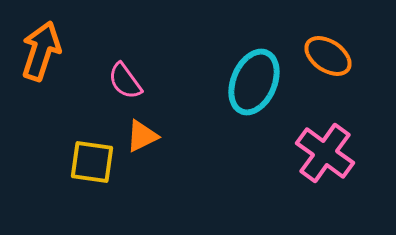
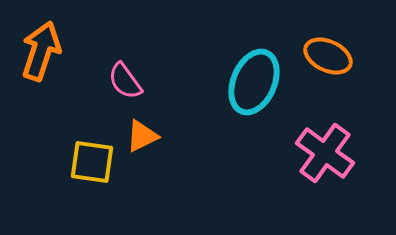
orange ellipse: rotated 9 degrees counterclockwise
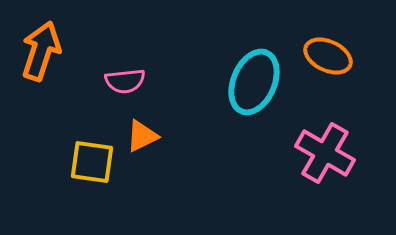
pink semicircle: rotated 60 degrees counterclockwise
pink cross: rotated 6 degrees counterclockwise
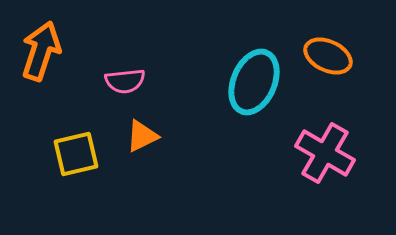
yellow square: moved 16 px left, 8 px up; rotated 21 degrees counterclockwise
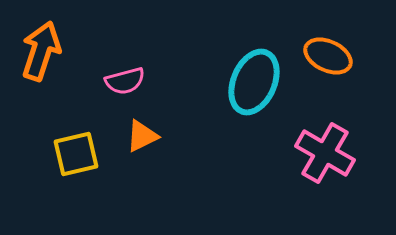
pink semicircle: rotated 9 degrees counterclockwise
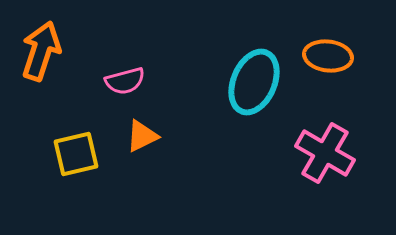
orange ellipse: rotated 18 degrees counterclockwise
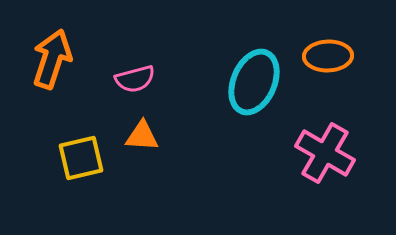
orange arrow: moved 11 px right, 8 px down
orange ellipse: rotated 9 degrees counterclockwise
pink semicircle: moved 10 px right, 2 px up
orange triangle: rotated 30 degrees clockwise
yellow square: moved 5 px right, 4 px down
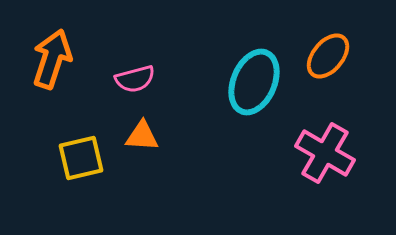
orange ellipse: rotated 48 degrees counterclockwise
